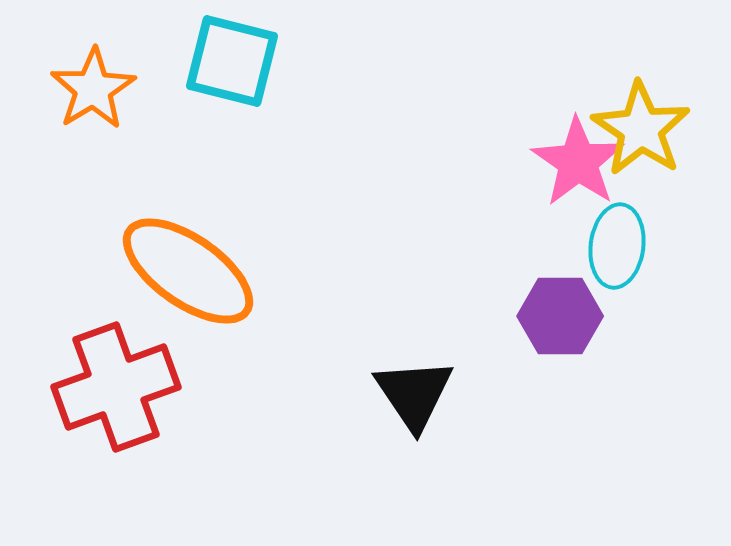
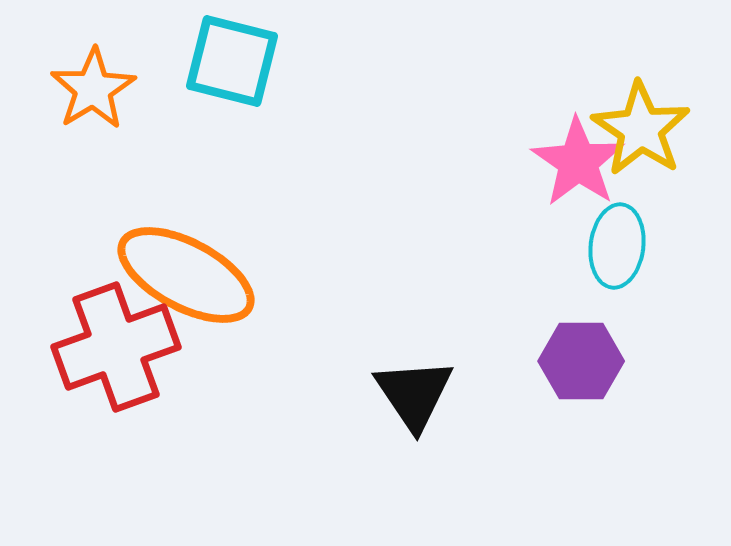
orange ellipse: moved 2 px left, 4 px down; rotated 7 degrees counterclockwise
purple hexagon: moved 21 px right, 45 px down
red cross: moved 40 px up
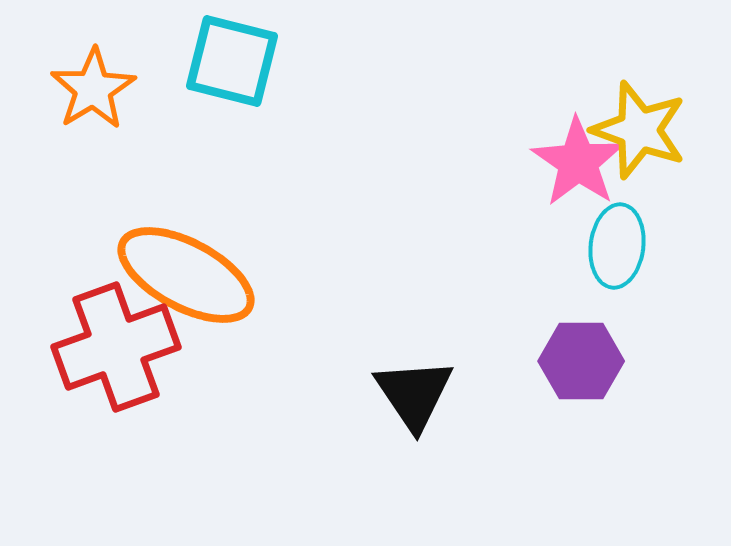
yellow star: moved 2 px left, 1 px down; rotated 14 degrees counterclockwise
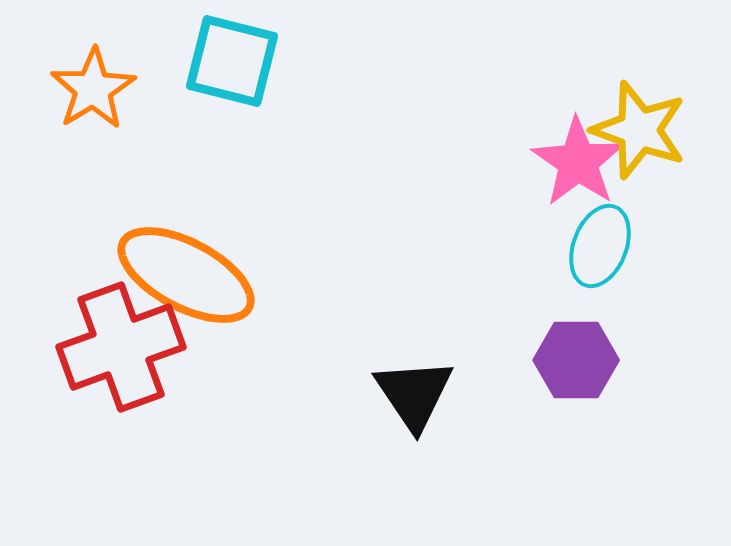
cyan ellipse: moved 17 px left; rotated 14 degrees clockwise
red cross: moved 5 px right
purple hexagon: moved 5 px left, 1 px up
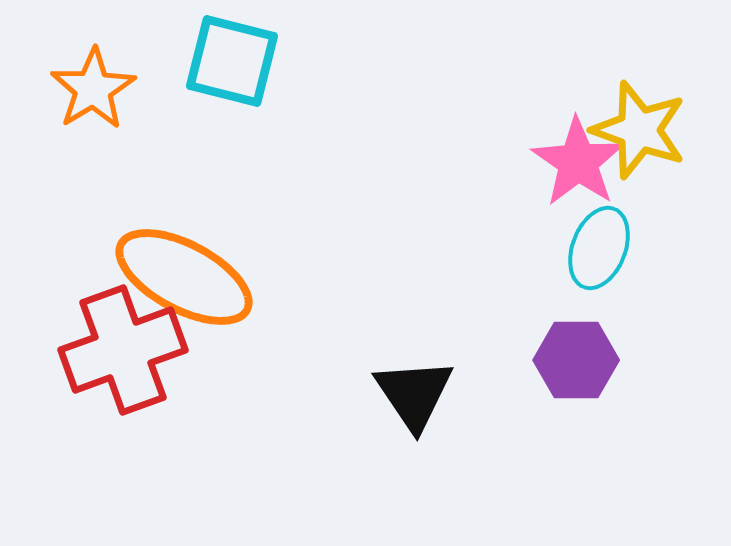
cyan ellipse: moved 1 px left, 2 px down
orange ellipse: moved 2 px left, 2 px down
red cross: moved 2 px right, 3 px down
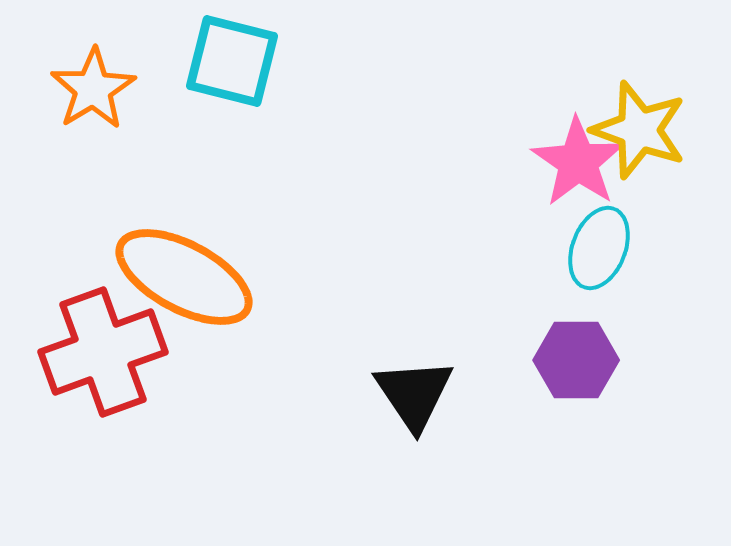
red cross: moved 20 px left, 2 px down
